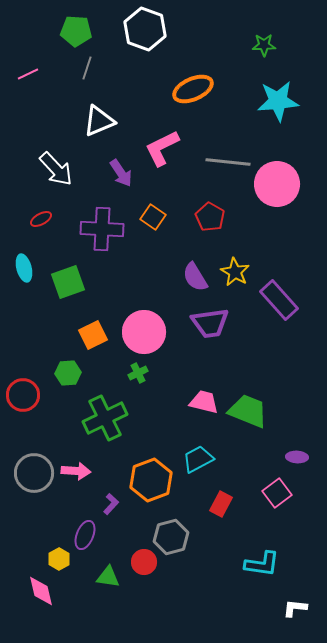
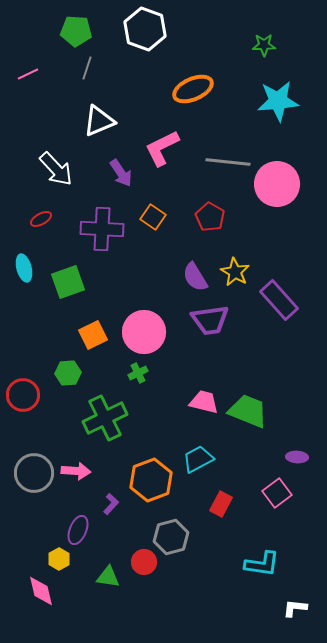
purple trapezoid at (210, 323): moved 3 px up
purple ellipse at (85, 535): moved 7 px left, 5 px up
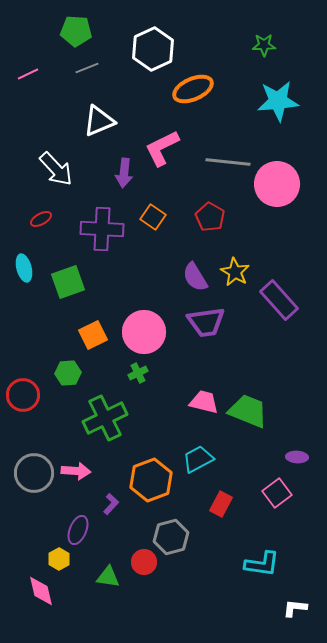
white hexagon at (145, 29): moved 8 px right, 20 px down; rotated 15 degrees clockwise
gray line at (87, 68): rotated 50 degrees clockwise
purple arrow at (121, 173): moved 3 px right; rotated 40 degrees clockwise
purple trapezoid at (210, 320): moved 4 px left, 2 px down
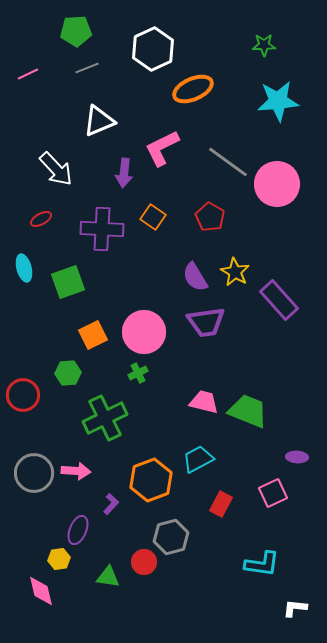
green pentagon at (76, 31): rotated 8 degrees counterclockwise
gray line at (228, 162): rotated 30 degrees clockwise
pink square at (277, 493): moved 4 px left; rotated 12 degrees clockwise
yellow hexagon at (59, 559): rotated 20 degrees clockwise
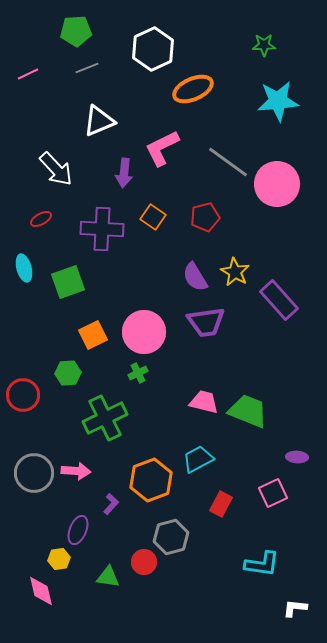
red pentagon at (210, 217): moved 5 px left; rotated 28 degrees clockwise
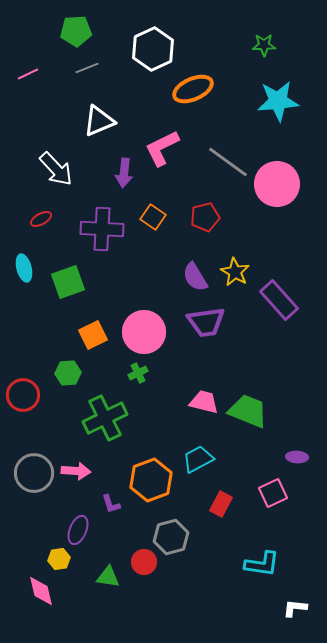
purple L-shape at (111, 504): rotated 120 degrees clockwise
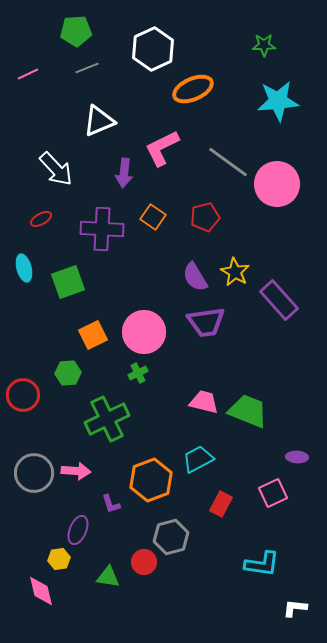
green cross at (105, 418): moved 2 px right, 1 px down
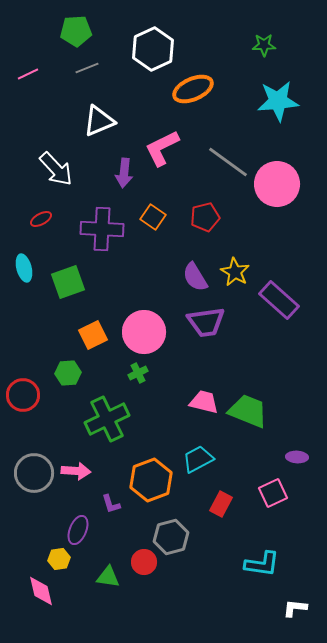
purple rectangle at (279, 300): rotated 6 degrees counterclockwise
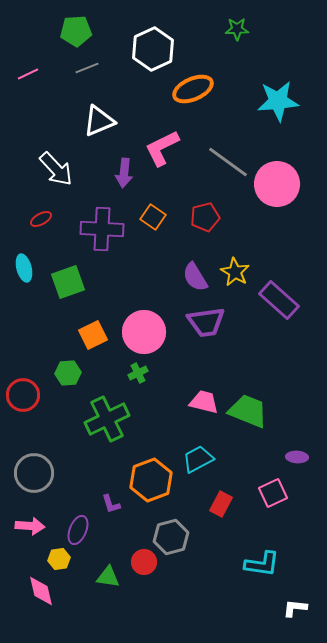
green star at (264, 45): moved 27 px left, 16 px up
pink arrow at (76, 471): moved 46 px left, 55 px down
